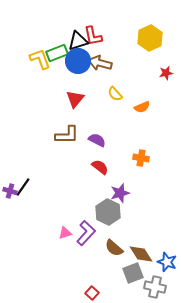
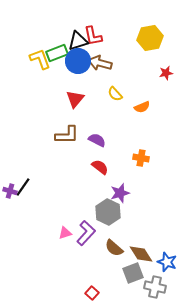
yellow hexagon: rotated 15 degrees clockwise
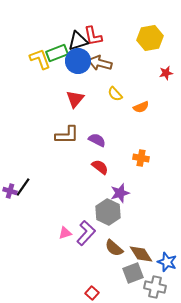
orange semicircle: moved 1 px left
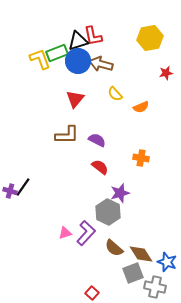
brown arrow: moved 1 px right, 1 px down
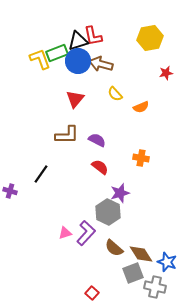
black line: moved 18 px right, 13 px up
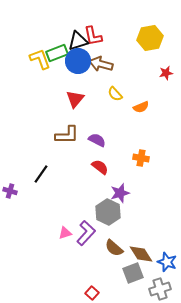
gray cross: moved 5 px right, 2 px down; rotated 30 degrees counterclockwise
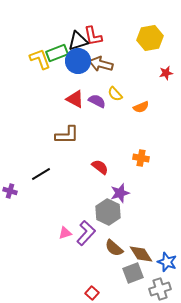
red triangle: rotated 42 degrees counterclockwise
purple semicircle: moved 39 px up
black line: rotated 24 degrees clockwise
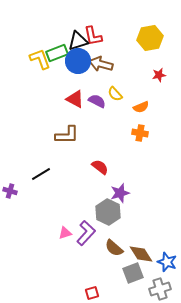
red star: moved 7 px left, 2 px down
orange cross: moved 1 px left, 25 px up
red square: rotated 32 degrees clockwise
